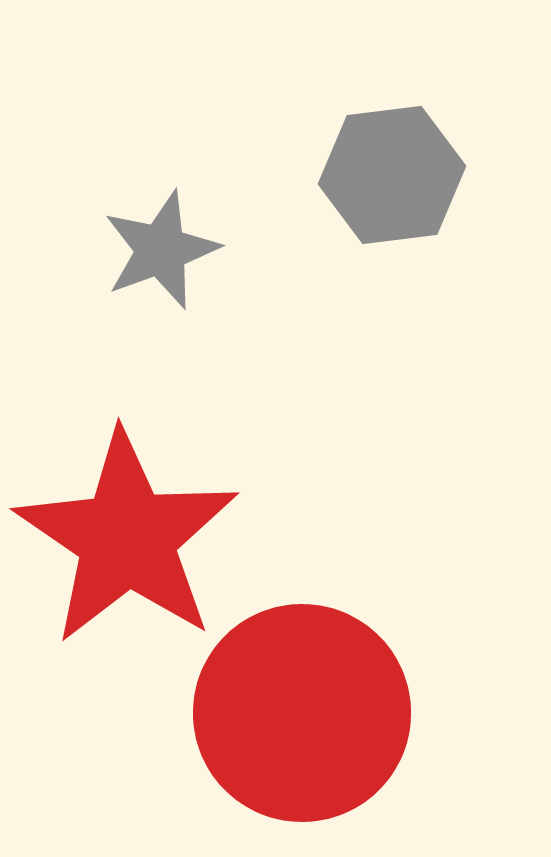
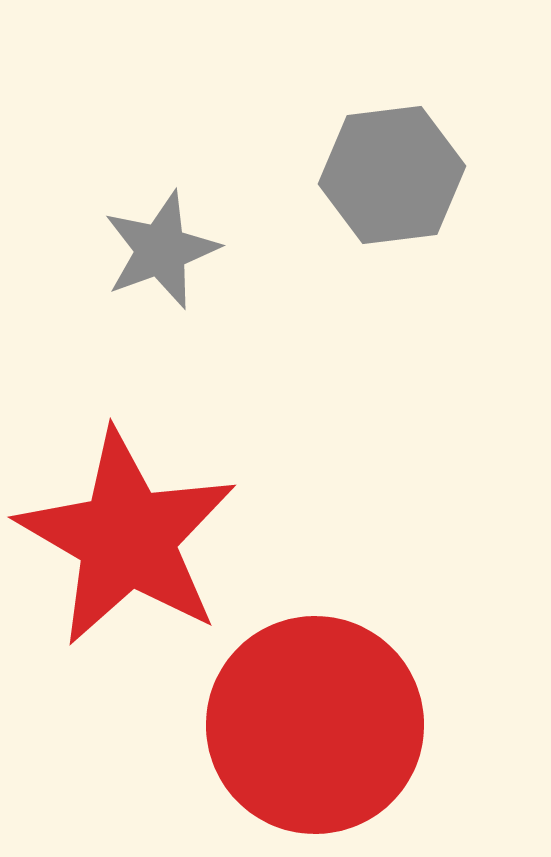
red star: rotated 4 degrees counterclockwise
red circle: moved 13 px right, 12 px down
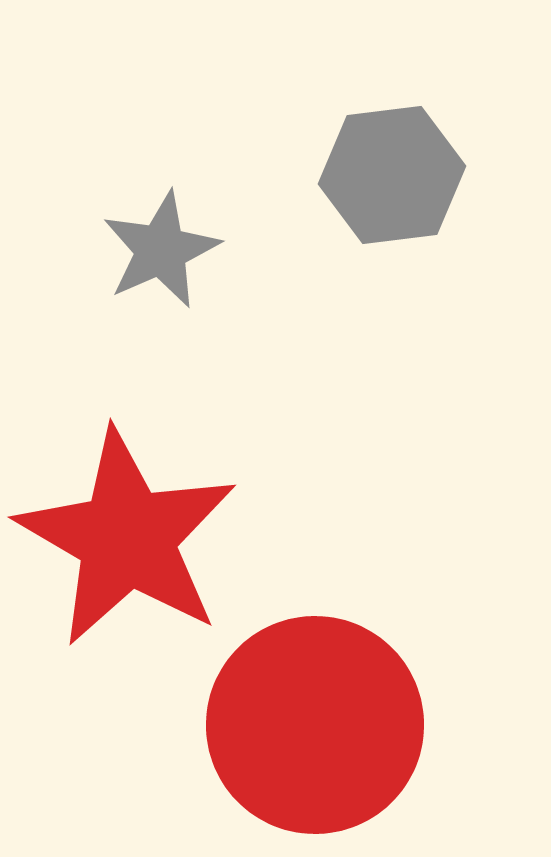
gray star: rotated 4 degrees counterclockwise
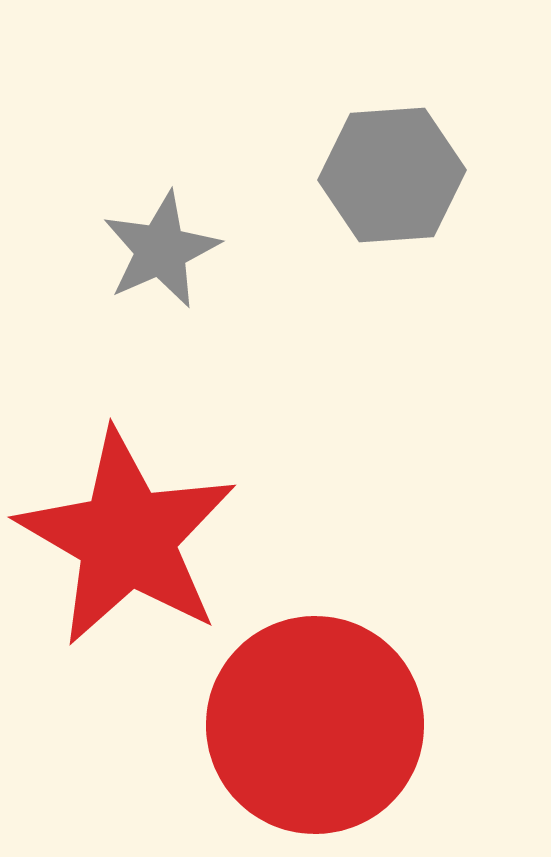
gray hexagon: rotated 3 degrees clockwise
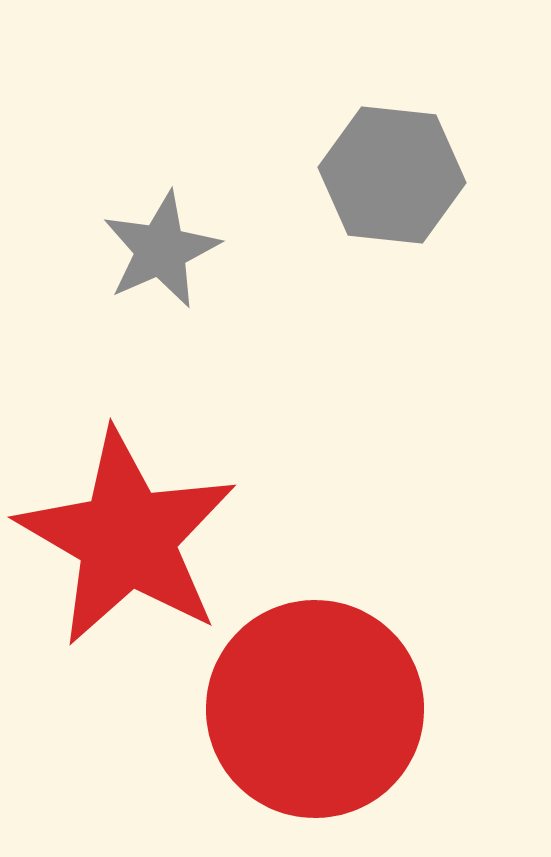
gray hexagon: rotated 10 degrees clockwise
red circle: moved 16 px up
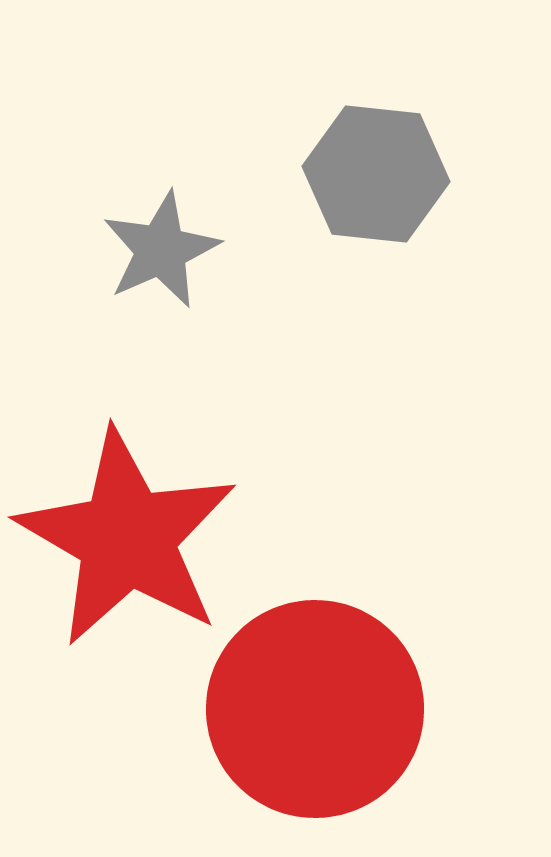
gray hexagon: moved 16 px left, 1 px up
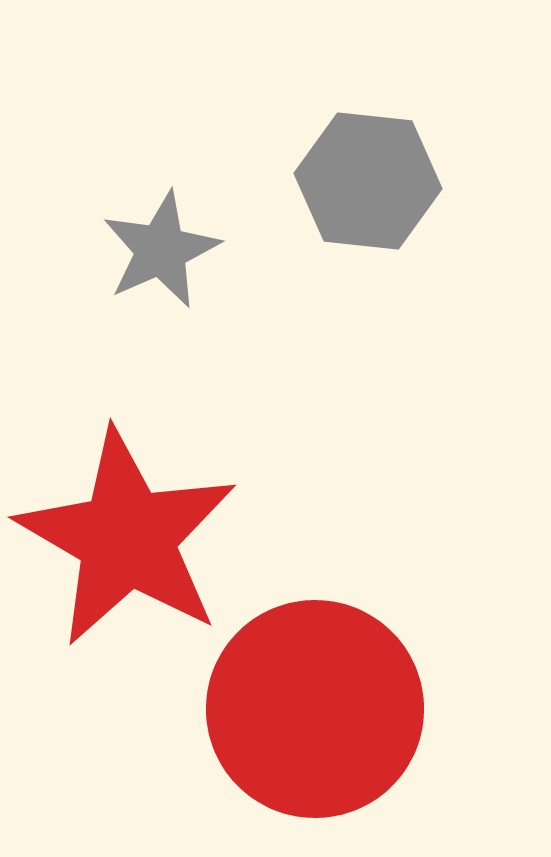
gray hexagon: moved 8 px left, 7 px down
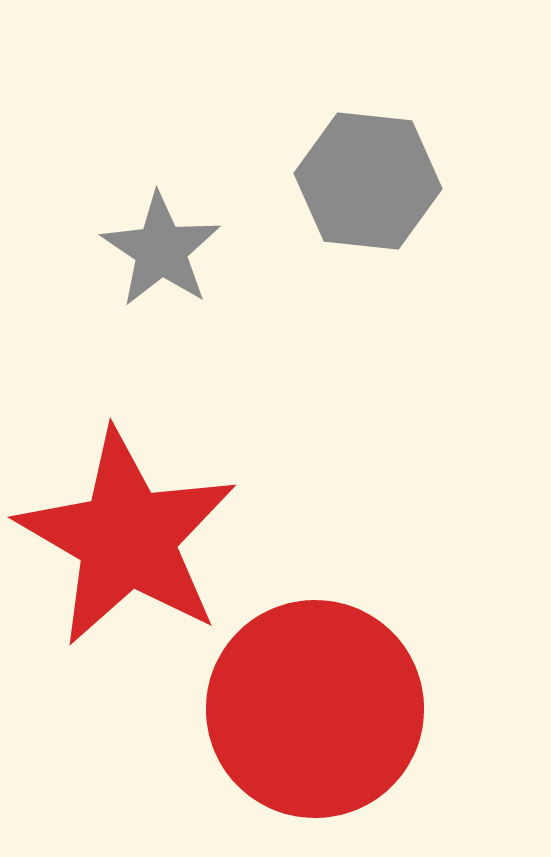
gray star: rotated 14 degrees counterclockwise
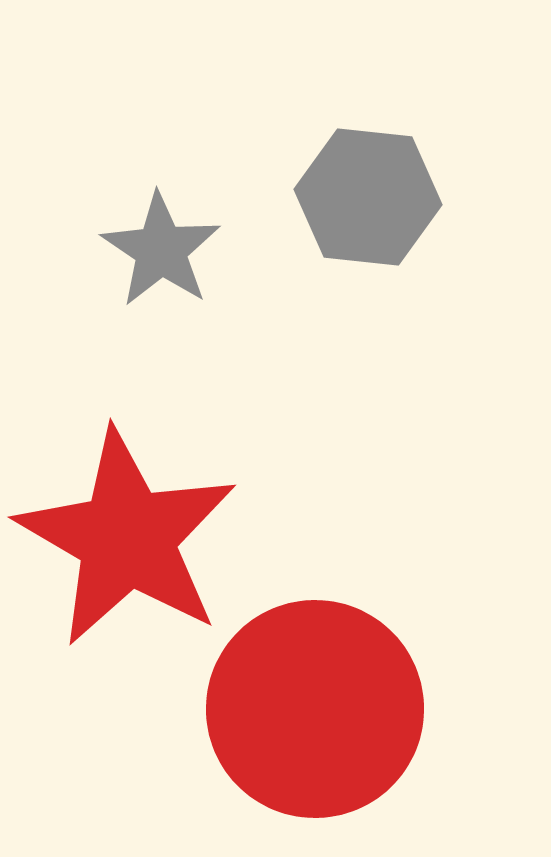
gray hexagon: moved 16 px down
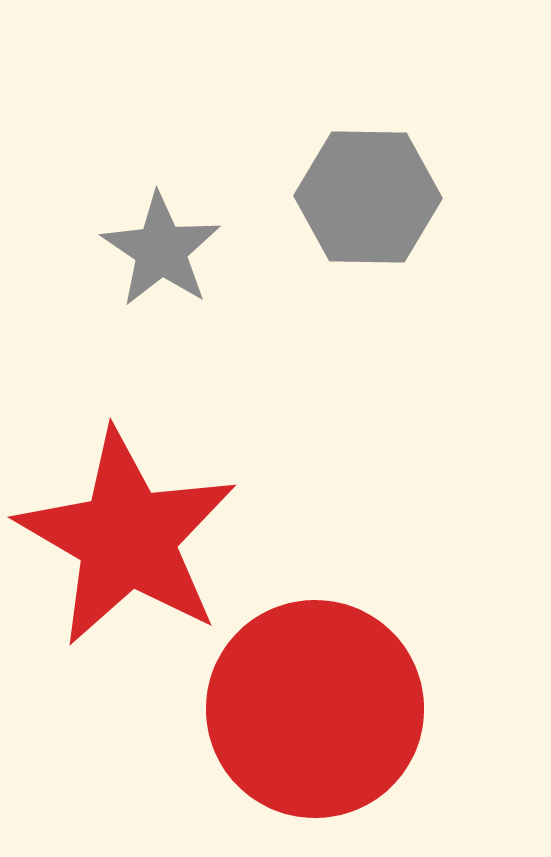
gray hexagon: rotated 5 degrees counterclockwise
